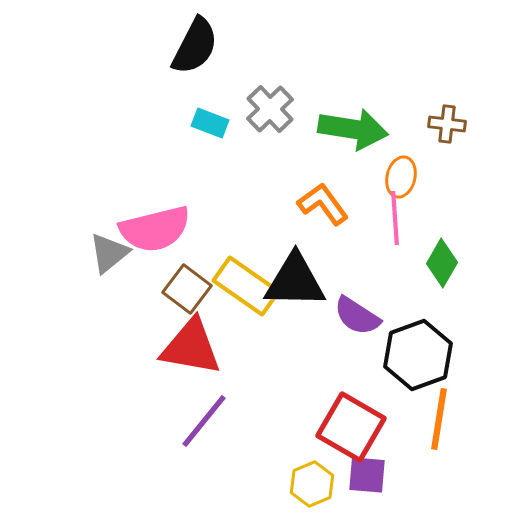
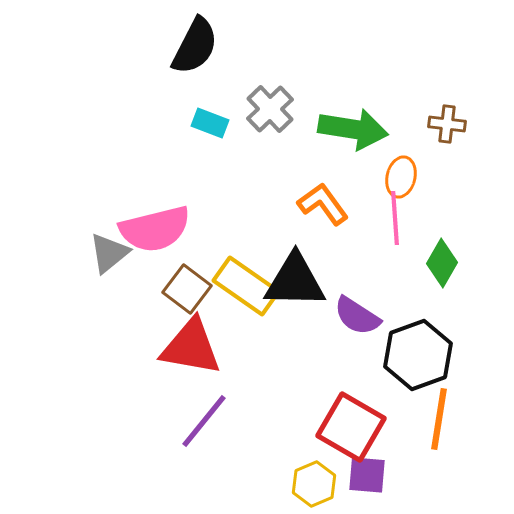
yellow hexagon: moved 2 px right
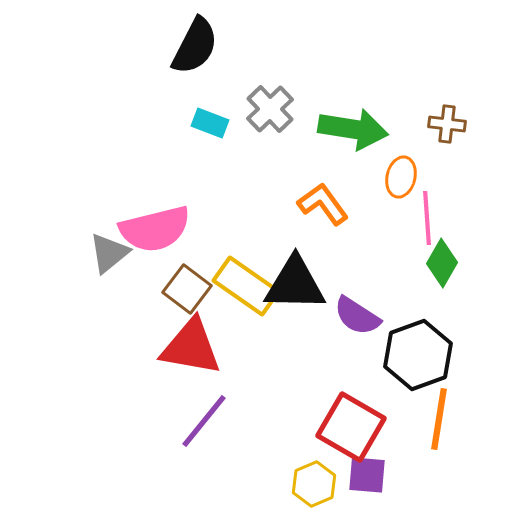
pink line: moved 32 px right
black triangle: moved 3 px down
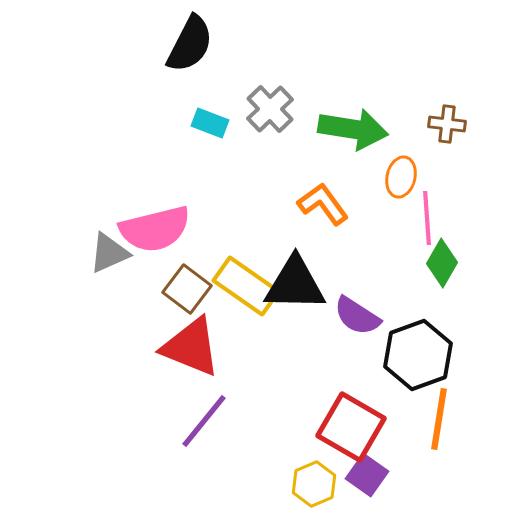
black semicircle: moved 5 px left, 2 px up
gray triangle: rotated 15 degrees clockwise
red triangle: rotated 12 degrees clockwise
purple square: rotated 30 degrees clockwise
